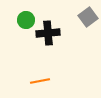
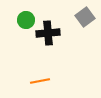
gray square: moved 3 px left
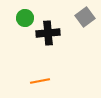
green circle: moved 1 px left, 2 px up
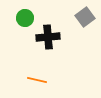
black cross: moved 4 px down
orange line: moved 3 px left, 1 px up; rotated 24 degrees clockwise
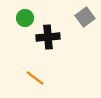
orange line: moved 2 px left, 2 px up; rotated 24 degrees clockwise
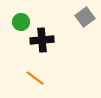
green circle: moved 4 px left, 4 px down
black cross: moved 6 px left, 3 px down
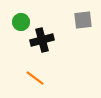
gray square: moved 2 px left, 3 px down; rotated 30 degrees clockwise
black cross: rotated 10 degrees counterclockwise
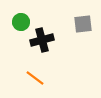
gray square: moved 4 px down
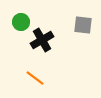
gray square: moved 1 px down; rotated 12 degrees clockwise
black cross: rotated 15 degrees counterclockwise
